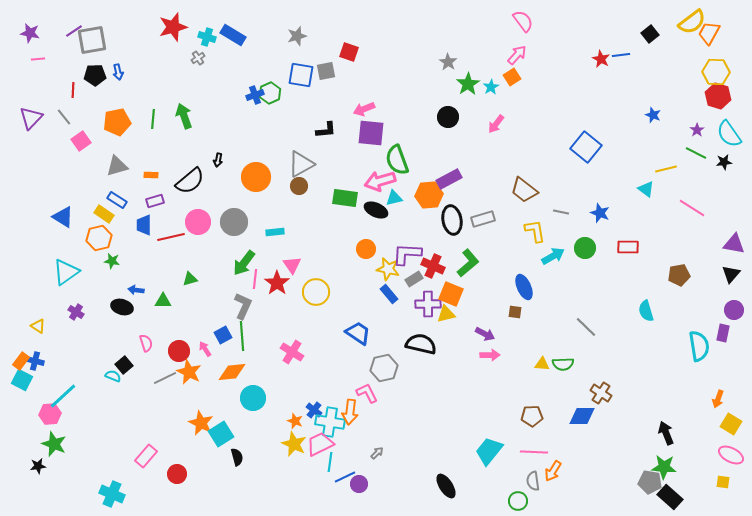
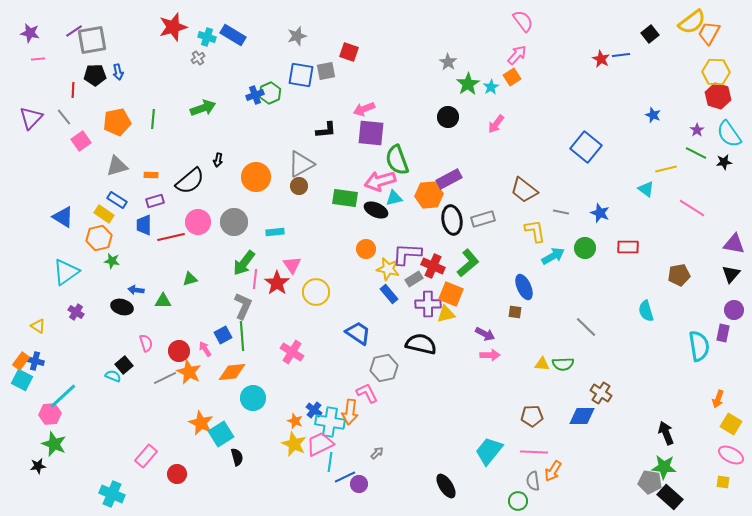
green arrow at (184, 116): moved 19 px right, 8 px up; rotated 90 degrees clockwise
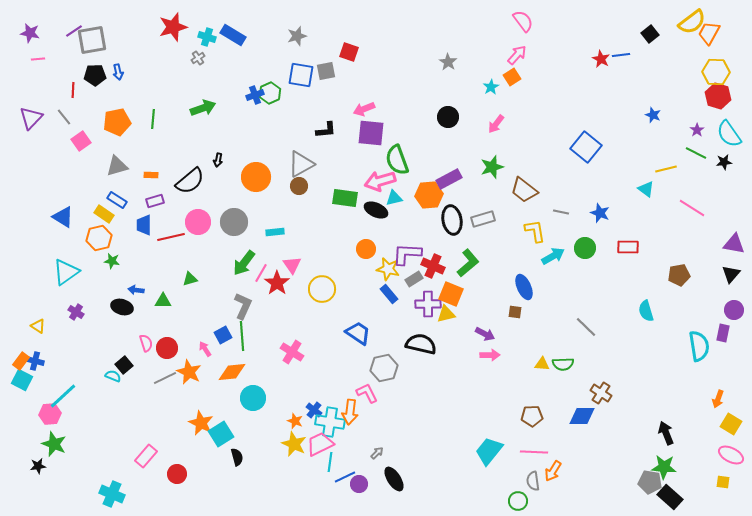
green star at (468, 84): moved 24 px right, 83 px down; rotated 15 degrees clockwise
pink line at (255, 279): moved 6 px right, 6 px up; rotated 24 degrees clockwise
yellow circle at (316, 292): moved 6 px right, 3 px up
red circle at (179, 351): moved 12 px left, 3 px up
black ellipse at (446, 486): moved 52 px left, 7 px up
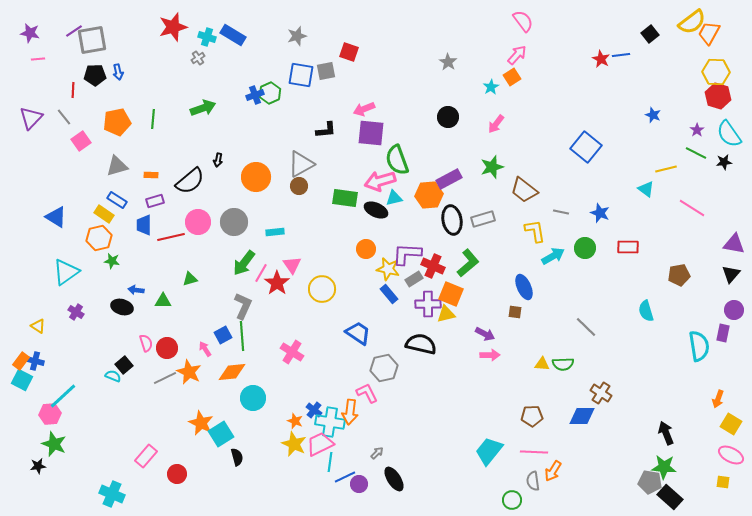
blue triangle at (63, 217): moved 7 px left
green circle at (518, 501): moved 6 px left, 1 px up
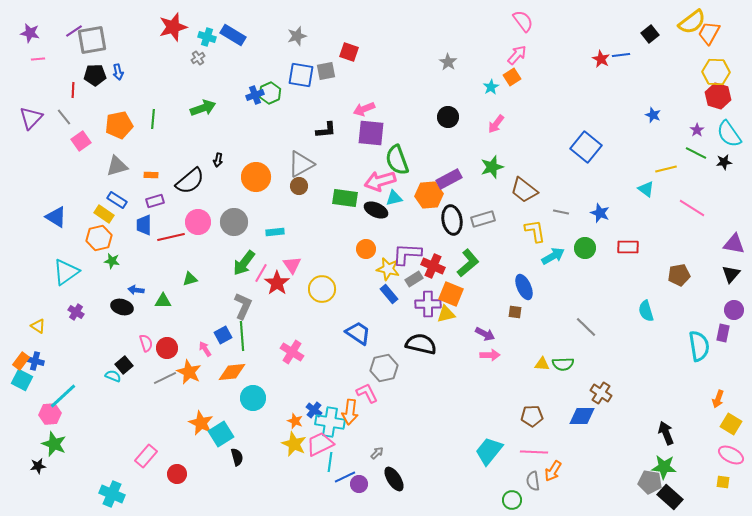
orange pentagon at (117, 122): moved 2 px right, 3 px down
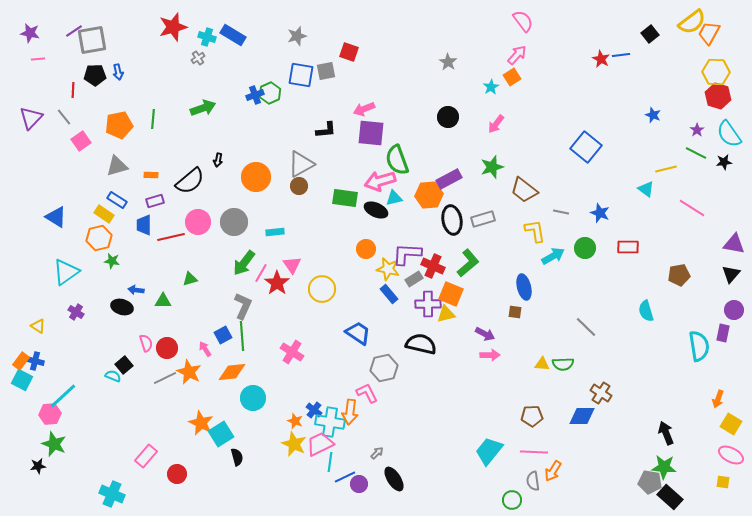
blue ellipse at (524, 287): rotated 10 degrees clockwise
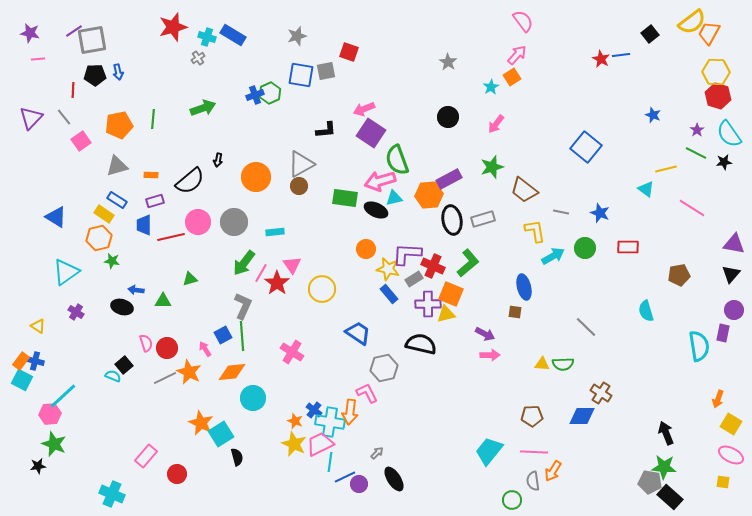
purple square at (371, 133): rotated 28 degrees clockwise
